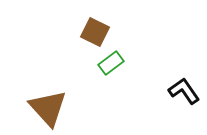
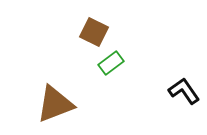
brown square: moved 1 px left
brown triangle: moved 7 px right, 4 px up; rotated 51 degrees clockwise
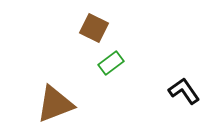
brown square: moved 4 px up
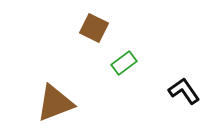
green rectangle: moved 13 px right
brown triangle: moved 1 px up
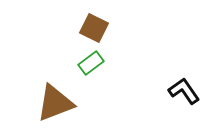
green rectangle: moved 33 px left
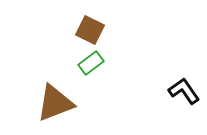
brown square: moved 4 px left, 2 px down
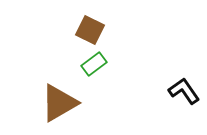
green rectangle: moved 3 px right, 1 px down
brown triangle: moved 4 px right; rotated 9 degrees counterclockwise
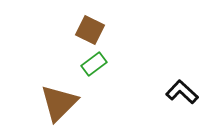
black L-shape: moved 2 px left, 1 px down; rotated 12 degrees counterclockwise
brown triangle: rotated 15 degrees counterclockwise
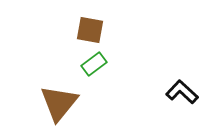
brown square: rotated 16 degrees counterclockwise
brown triangle: rotated 6 degrees counterclockwise
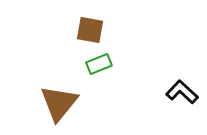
green rectangle: moved 5 px right; rotated 15 degrees clockwise
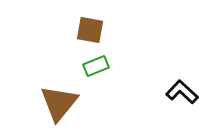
green rectangle: moved 3 px left, 2 px down
